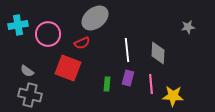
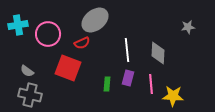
gray ellipse: moved 2 px down
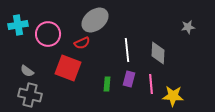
purple rectangle: moved 1 px right, 1 px down
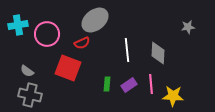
pink circle: moved 1 px left
purple rectangle: moved 6 px down; rotated 42 degrees clockwise
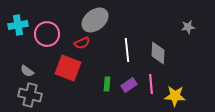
yellow star: moved 2 px right
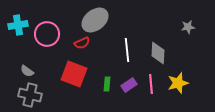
red square: moved 6 px right, 6 px down
yellow star: moved 3 px right, 13 px up; rotated 20 degrees counterclockwise
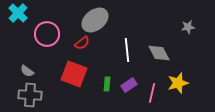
cyan cross: moved 12 px up; rotated 36 degrees counterclockwise
red semicircle: rotated 14 degrees counterclockwise
gray diamond: moved 1 px right; rotated 30 degrees counterclockwise
pink line: moved 1 px right, 9 px down; rotated 18 degrees clockwise
gray cross: rotated 10 degrees counterclockwise
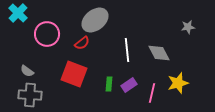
green rectangle: moved 2 px right
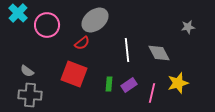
pink circle: moved 9 px up
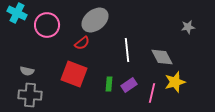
cyan cross: moved 1 px left; rotated 18 degrees counterclockwise
gray diamond: moved 3 px right, 4 px down
gray semicircle: rotated 24 degrees counterclockwise
yellow star: moved 3 px left, 1 px up
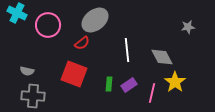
pink circle: moved 1 px right
yellow star: rotated 20 degrees counterclockwise
gray cross: moved 3 px right, 1 px down
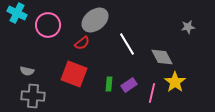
white line: moved 6 px up; rotated 25 degrees counterclockwise
